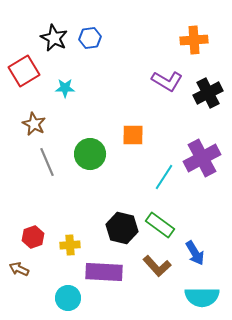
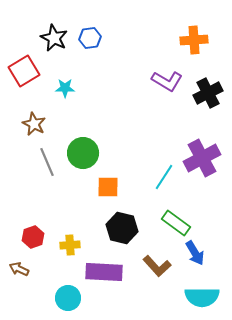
orange square: moved 25 px left, 52 px down
green circle: moved 7 px left, 1 px up
green rectangle: moved 16 px right, 2 px up
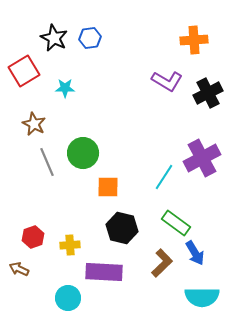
brown L-shape: moved 5 px right, 3 px up; rotated 92 degrees counterclockwise
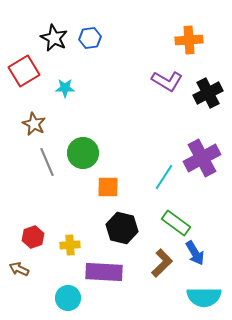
orange cross: moved 5 px left
cyan semicircle: moved 2 px right
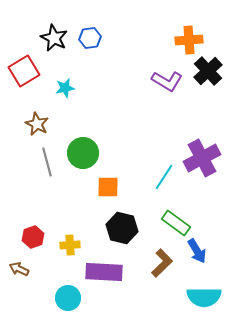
cyan star: rotated 12 degrees counterclockwise
black cross: moved 22 px up; rotated 16 degrees counterclockwise
brown star: moved 3 px right
gray line: rotated 8 degrees clockwise
blue arrow: moved 2 px right, 2 px up
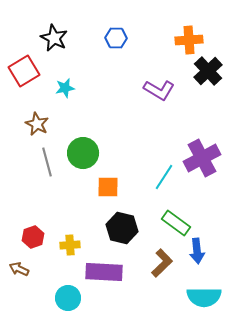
blue hexagon: moved 26 px right; rotated 10 degrees clockwise
purple L-shape: moved 8 px left, 9 px down
blue arrow: rotated 25 degrees clockwise
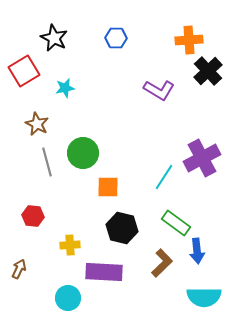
red hexagon: moved 21 px up; rotated 25 degrees clockwise
brown arrow: rotated 90 degrees clockwise
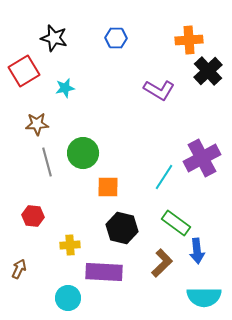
black star: rotated 12 degrees counterclockwise
brown star: rotated 30 degrees counterclockwise
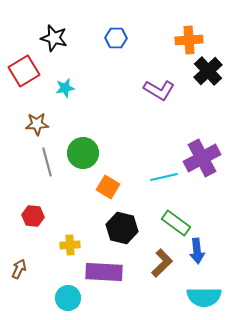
cyan line: rotated 44 degrees clockwise
orange square: rotated 30 degrees clockwise
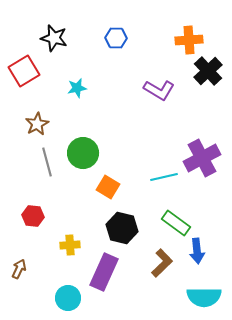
cyan star: moved 12 px right
brown star: rotated 25 degrees counterclockwise
purple rectangle: rotated 69 degrees counterclockwise
